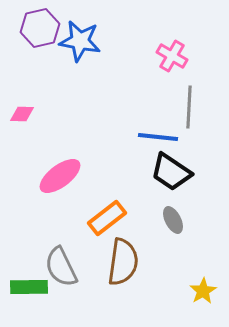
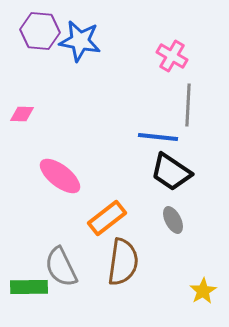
purple hexagon: moved 3 px down; rotated 18 degrees clockwise
gray line: moved 1 px left, 2 px up
pink ellipse: rotated 75 degrees clockwise
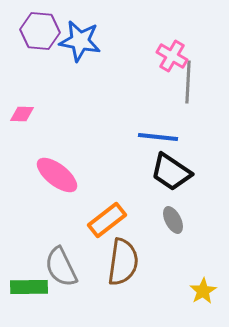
gray line: moved 23 px up
pink ellipse: moved 3 px left, 1 px up
orange rectangle: moved 2 px down
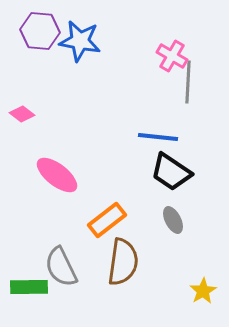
pink diamond: rotated 35 degrees clockwise
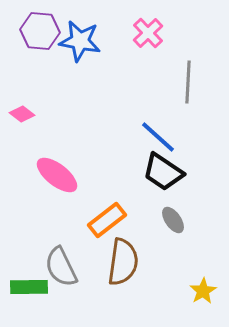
pink cross: moved 24 px left, 23 px up; rotated 16 degrees clockwise
blue line: rotated 36 degrees clockwise
black trapezoid: moved 8 px left
gray ellipse: rotated 8 degrees counterclockwise
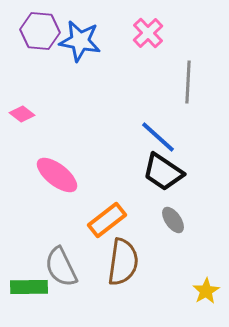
yellow star: moved 3 px right
